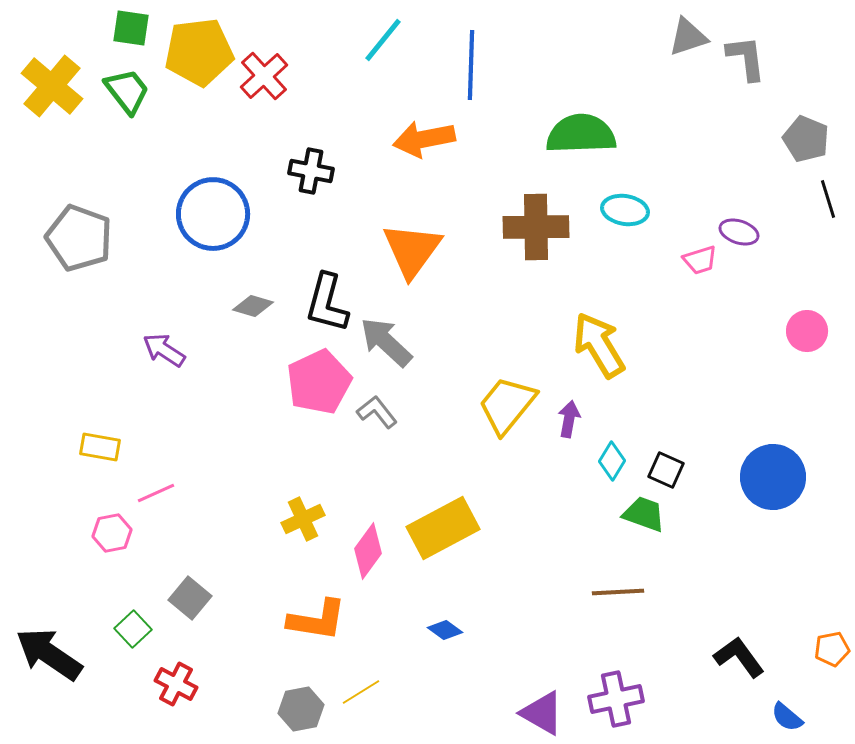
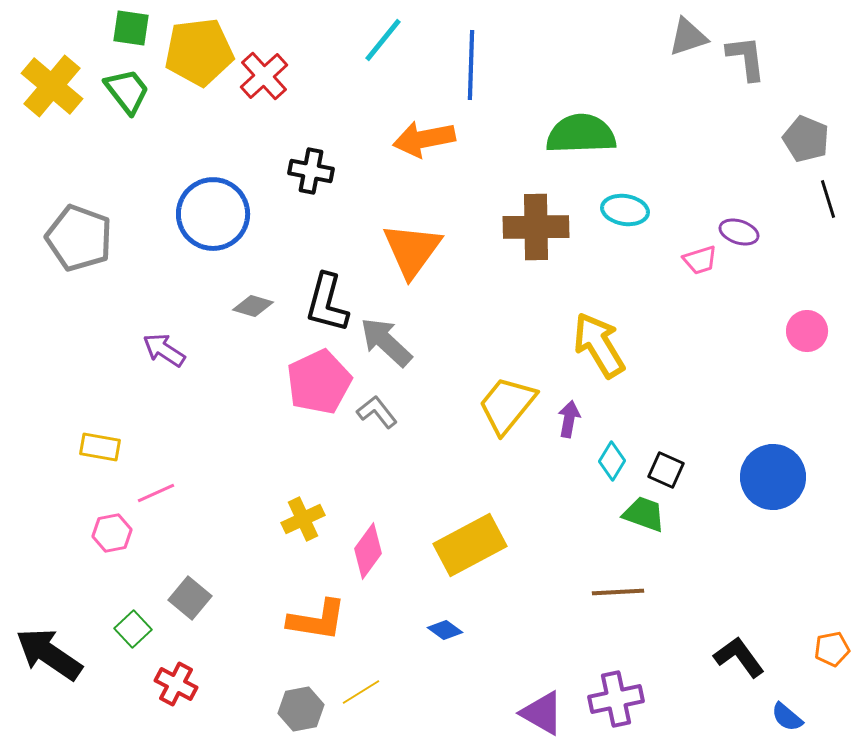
yellow rectangle at (443, 528): moved 27 px right, 17 px down
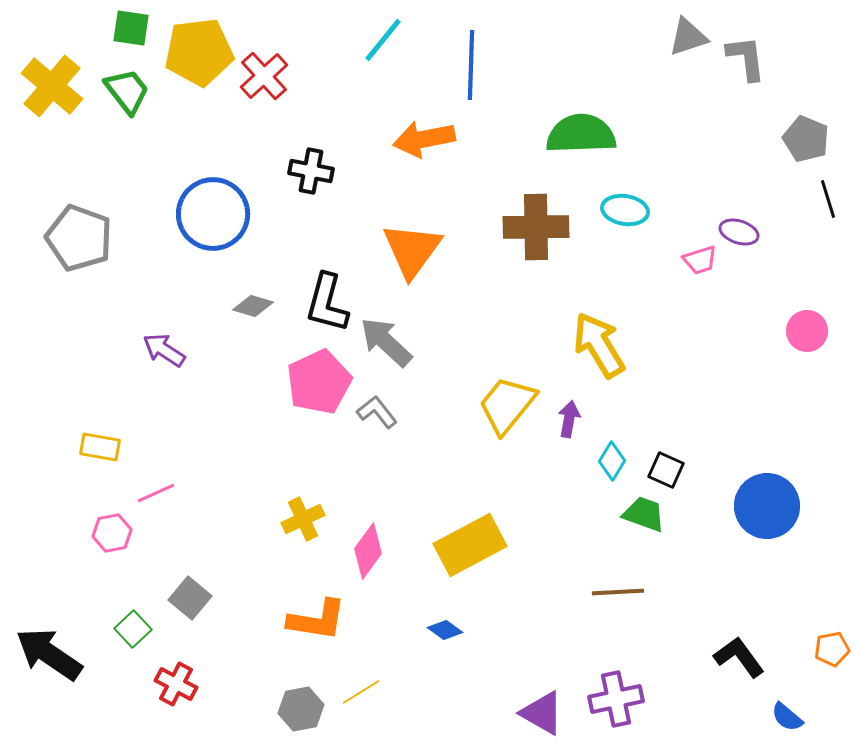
blue circle at (773, 477): moved 6 px left, 29 px down
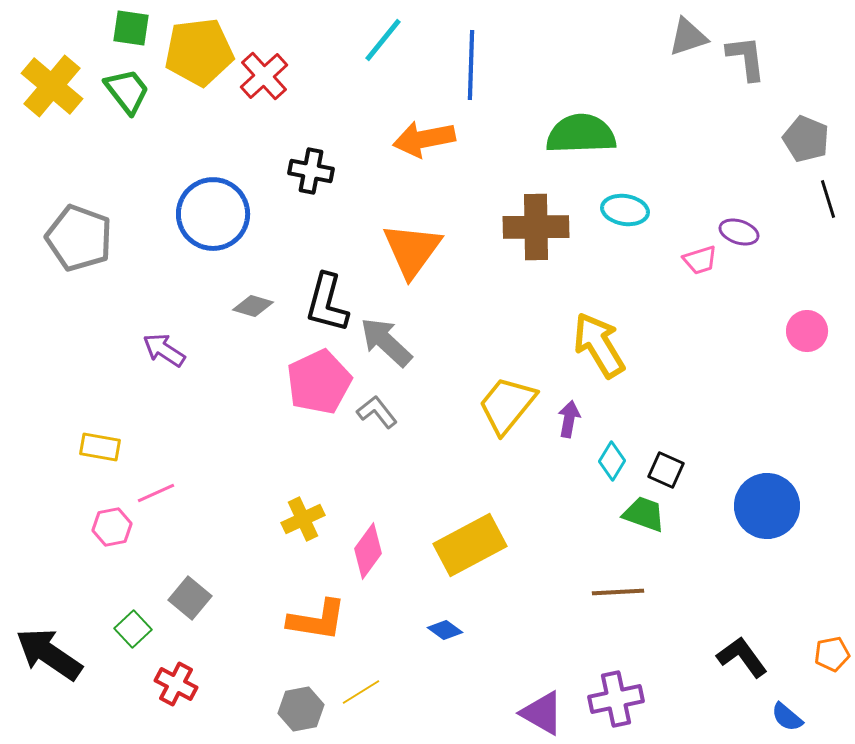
pink hexagon at (112, 533): moved 6 px up
orange pentagon at (832, 649): moved 5 px down
black L-shape at (739, 657): moved 3 px right
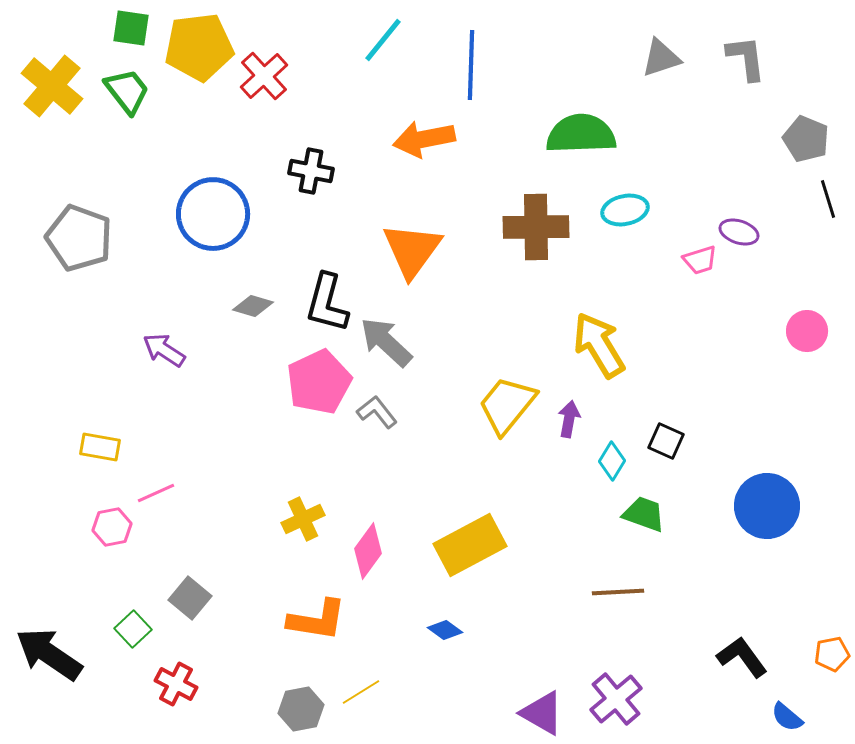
gray triangle at (688, 37): moved 27 px left, 21 px down
yellow pentagon at (199, 52): moved 5 px up
cyan ellipse at (625, 210): rotated 21 degrees counterclockwise
black square at (666, 470): moved 29 px up
purple cross at (616, 699): rotated 28 degrees counterclockwise
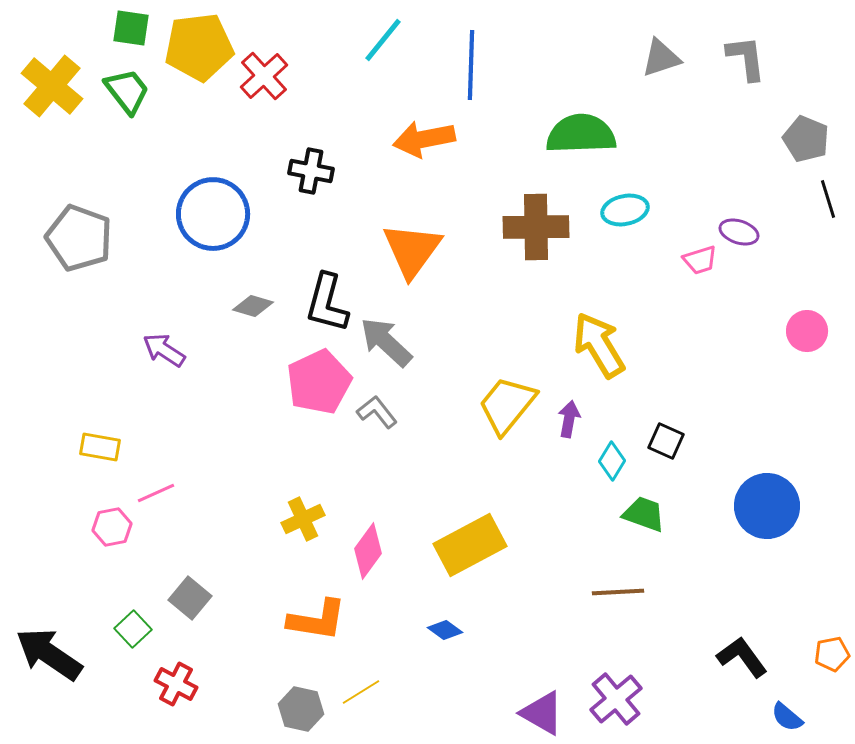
gray hexagon at (301, 709): rotated 24 degrees clockwise
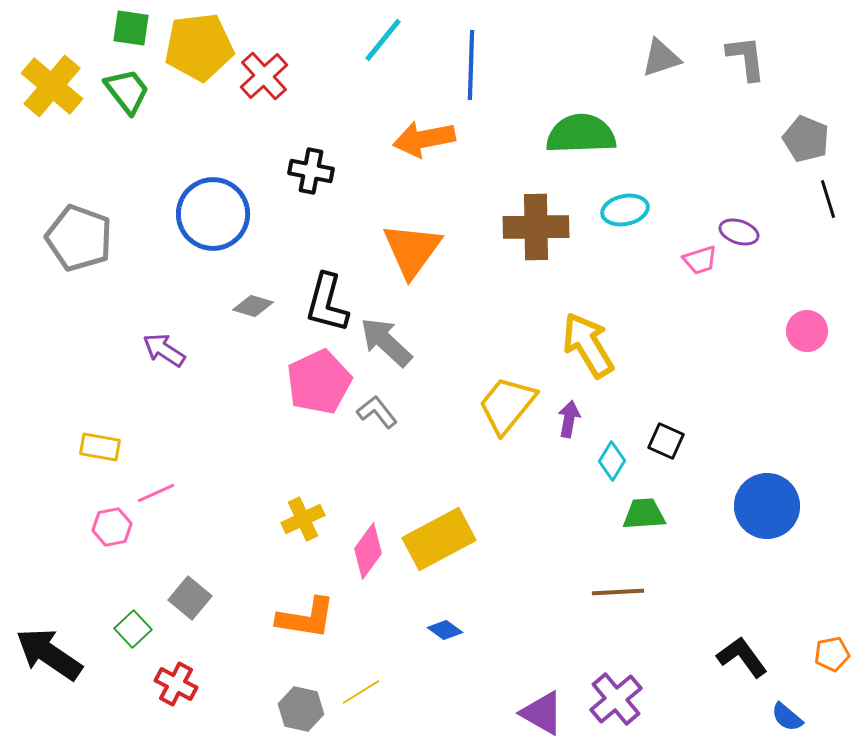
yellow arrow at (599, 345): moved 11 px left
green trapezoid at (644, 514): rotated 24 degrees counterclockwise
yellow rectangle at (470, 545): moved 31 px left, 6 px up
orange L-shape at (317, 620): moved 11 px left, 2 px up
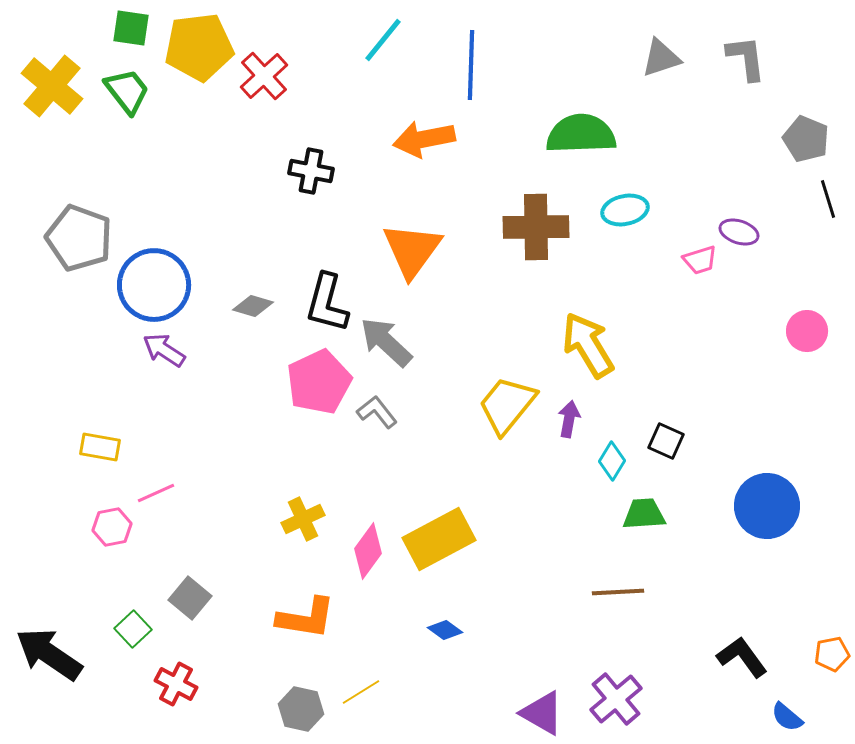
blue circle at (213, 214): moved 59 px left, 71 px down
